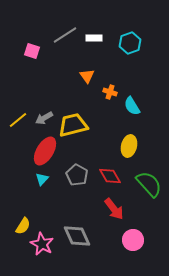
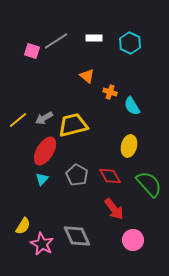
gray line: moved 9 px left, 6 px down
cyan hexagon: rotated 15 degrees counterclockwise
orange triangle: rotated 14 degrees counterclockwise
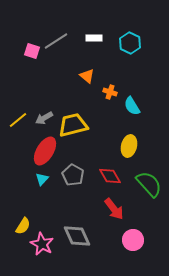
gray pentagon: moved 4 px left
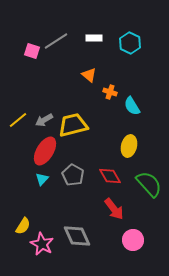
orange triangle: moved 2 px right, 1 px up
gray arrow: moved 2 px down
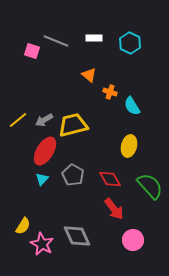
gray line: rotated 55 degrees clockwise
red diamond: moved 3 px down
green semicircle: moved 1 px right, 2 px down
